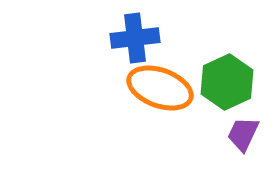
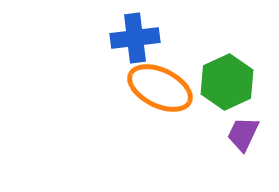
orange ellipse: rotated 6 degrees clockwise
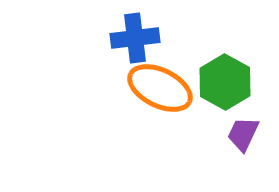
green hexagon: moved 2 px left; rotated 6 degrees counterclockwise
